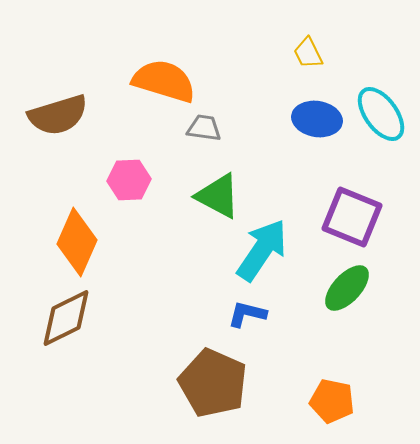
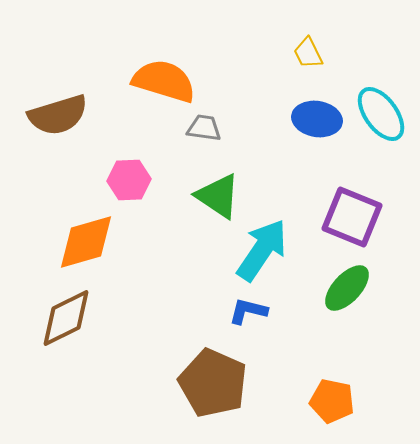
green triangle: rotated 6 degrees clockwise
orange diamond: moved 9 px right; rotated 50 degrees clockwise
blue L-shape: moved 1 px right, 3 px up
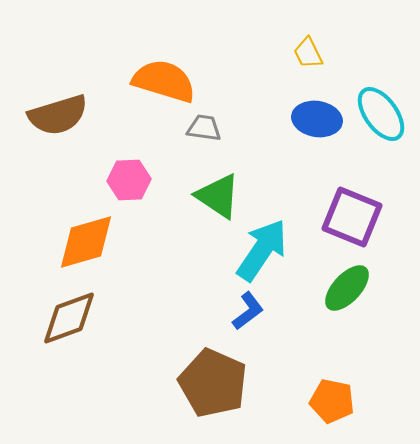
blue L-shape: rotated 129 degrees clockwise
brown diamond: moved 3 px right; rotated 6 degrees clockwise
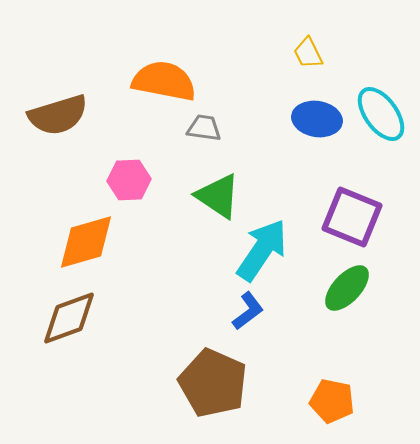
orange semicircle: rotated 6 degrees counterclockwise
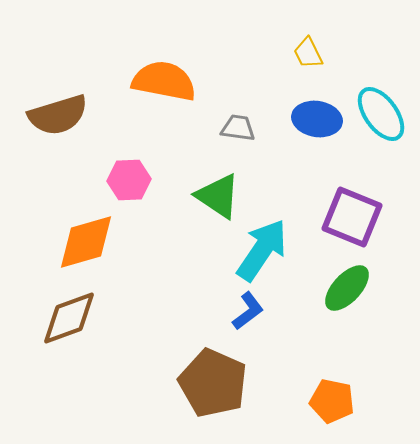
gray trapezoid: moved 34 px right
